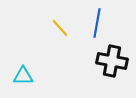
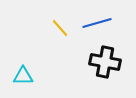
blue line: rotated 64 degrees clockwise
black cross: moved 7 px left, 1 px down
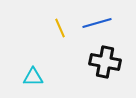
yellow line: rotated 18 degrees clockwise
cyan triangle: moved 10 px right, 1 px down
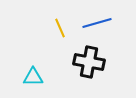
black cross: moved 16 px left
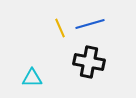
blue line: moved 7 px left, 1 px down
cyan triangle: moved 1 px left, 1 px down
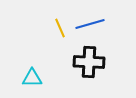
black cross: rotated 8 degrees counterclockwise
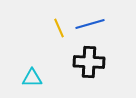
yellow line: moved 1 px left
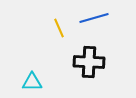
blue line: moved 4 px right, 6 px up
cyan triangle: moved 4 px down
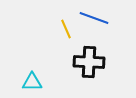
blue line: rotated 36 degrees clockwise
yellow line: moved 7 px right, 1 px down
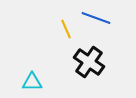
blue line: moved 2 px right
black cross: rotated 32 degrees clockwise
